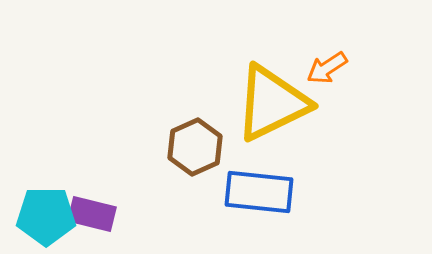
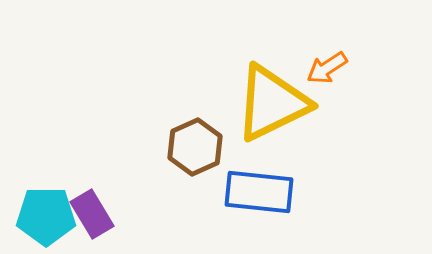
purple rectangle: rotated 45 degrees clockwise
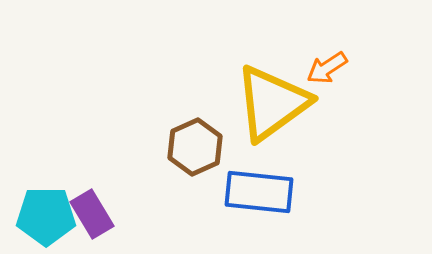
yellow triangle: rotated 10 degrees counterclockwise
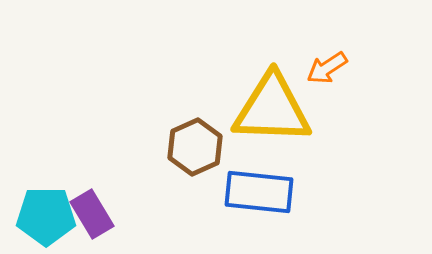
yellow triangle: moved 6 px down; rotated 38 degrees clockwise
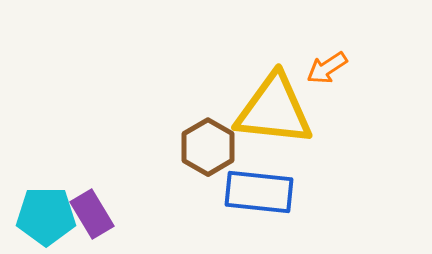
yellow triangle: moved 2 px right, 1 px down; rotated 4 degrees clockwise
brown hexagon: moved 13 px right; rotated 6 degrees counterclockwise
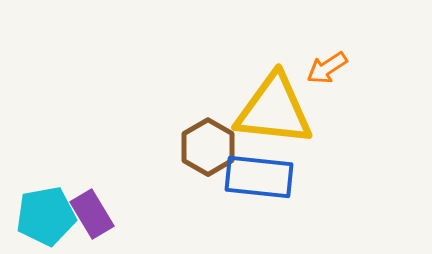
blue rectangle: moved 15 px up
cyan pentagon: rotated 10 degrees counterclockwise
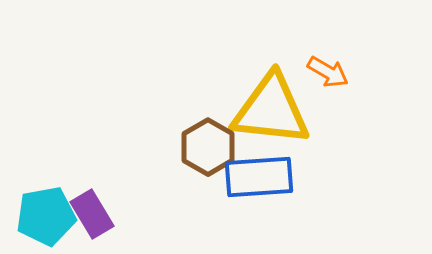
orange arrow: moved 1 px right, 4 px down; rotated 117 degrees counterclockwise
yellow triangle: moved 3 px left
blue rectangle: rotated 10 degrees counterclockwise
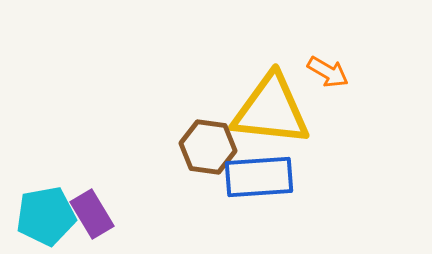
brown hexagon: rotated 22 degrees counterclockwise
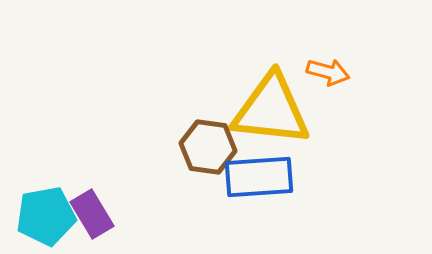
orange arrow: rotated 15 degrees counterclockwise
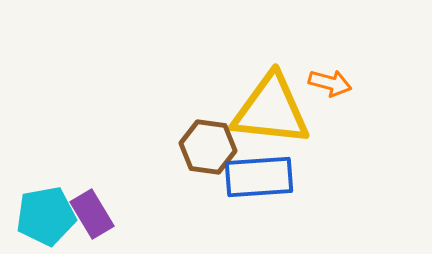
orange arrow: moved 2 px right, 11 px down
